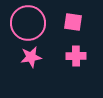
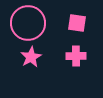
pink square: moved 4 px right, 1 px down
pink star: rotated 20 degrees counterclockwise
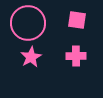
pink square: moved 3 px up
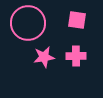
pink star: moved 13 px right; rotated 20 degrees clockwise
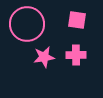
pink circle: moved 1 px left, 1 px down
pink cross: moved 1 px up
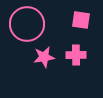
pink square: moved 4 px right
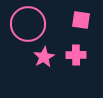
pink circle: moved 1 px right
pink star: rotated 20 degrees counterclockwise
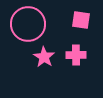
pink star: rotated 10 degrees counterclockwise
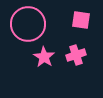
pink cross: rotated 18 degrees counterclockwise
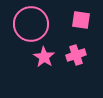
pink circle: moved 3 px right
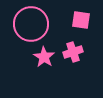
pink cross: moved 3 px left, 3 px up
